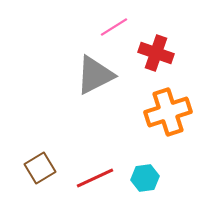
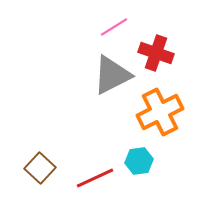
gray triangle: moved 17 px right
orange cross: moved 8 px left; rotated 9 degrees counterclockwise
brown square: rotated 16 degrees counterclockwise
cyan hexagon: moved 6 px left, 17 px up
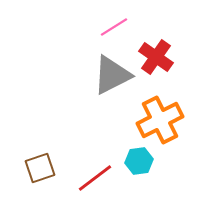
red cross: moved 4 px down; rotated 16 degrees clockwise
orange cross: moved 8 px down
brown square: rotated 28 degrees clockwise
red line: rotated 12 degrees counterclockwise
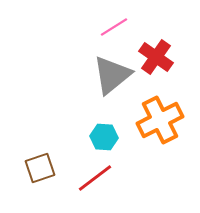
gray triangle: rotated 12 degrees counterclockwise
cyan hexagon: moved 35 px left, 24 px up; rotated 12 degrees clockwise
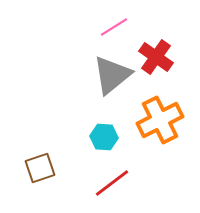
red line: moved 17 px right, 5 px down
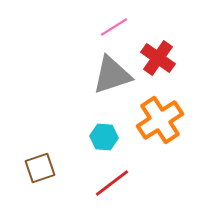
red cross: moved 2 px right, 1 px down
gray triangle: rotated 21 degrees clockwise
orange cross: rotated 6 degrees counterclockwise
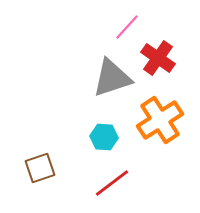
pink line: moved 13 px right; rotated 16 degrees counterclockwise
gray triangle: moved 3 px down
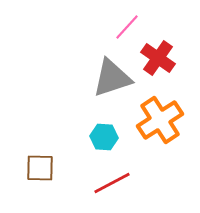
brown square: rotated 20 degrees clockwise
red line: rotated 9 degrees clockwise
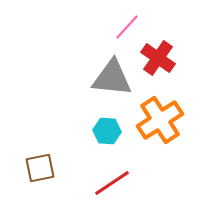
gray triangle: rotated 24 degrees clockwise
cyan hexagon: moved 3 px right, 6 px up
brown square: rotated 12 degrees counterclockwise
red line: rotated 6 degrees counterclockwise
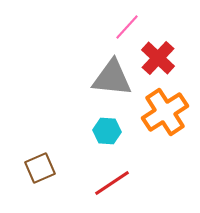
red cross: rotated 8 degrees clockwise
orange cross: moved 5 px right, 8 px up
brown square: rotated 12 degrees counterclockwise
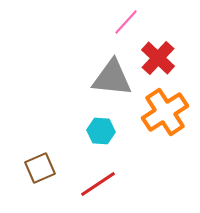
pink line: moved 1 px left, 5 px up
cyan hexagon: moved 6 px left
red line: moved 14 px left, 1 px down
